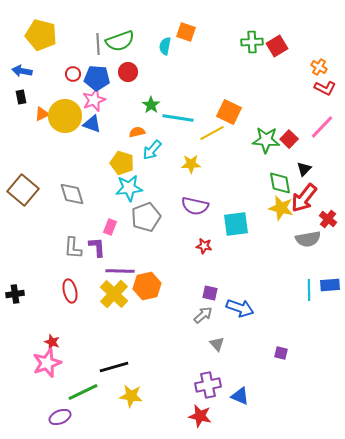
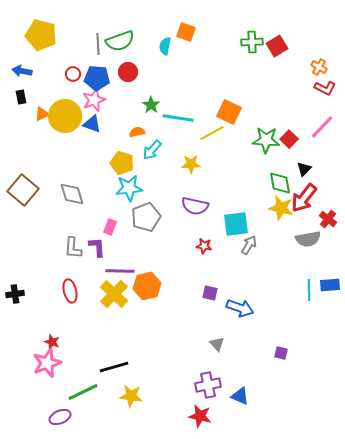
gray arrow at (203, 315): moved 46 px right, 70 px up; rotated 18 degrees counterclockwise
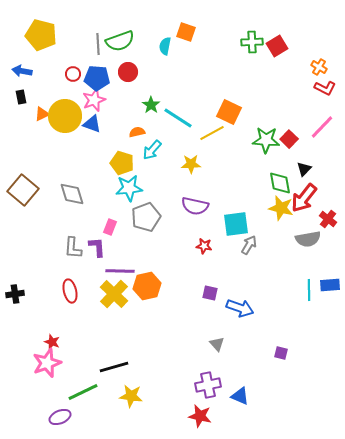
cyan line at (178, 118): rotated 24 degrees clockwise
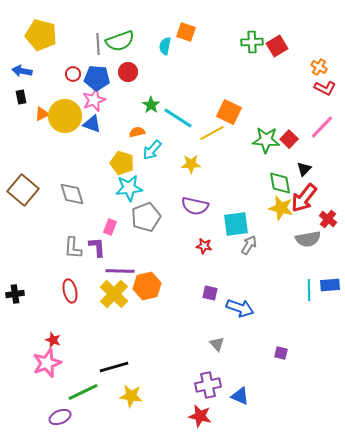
red star at (52, 342): moved 1 px right, 2 px up
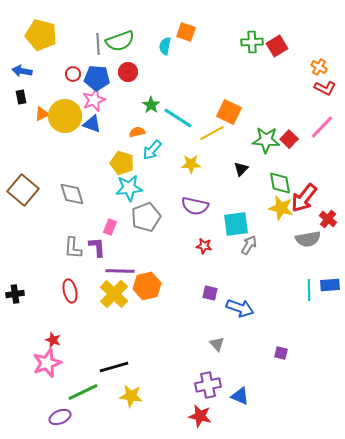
black triangle at (304, 169): moved 63 px left
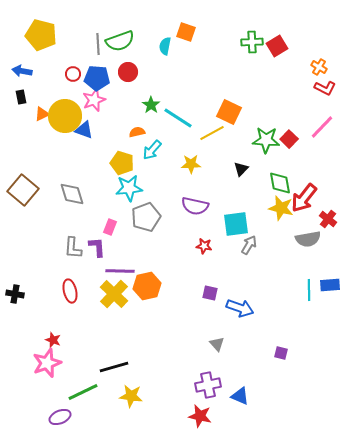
blue triangle at (92, 124): moved 8 px left, 6 px down
black cross at (15, 294): rotated 18 degrees clockwise
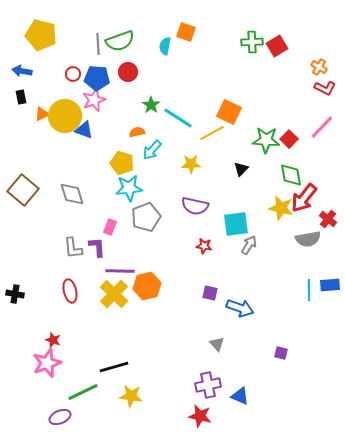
green diamond at (280, 183): moved 11 px right, 8 px up
gray L-shape at (73, 248): rotated 10 degrees counterclockwise
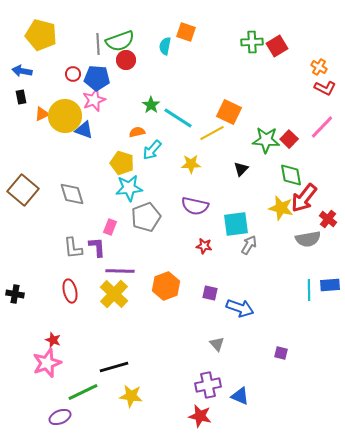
red circle at (128, 72): moved 2 px left, 12 px up
orange hexagon at (147, 286): moved 19 px right; rotated 8 degrees counterclockwise
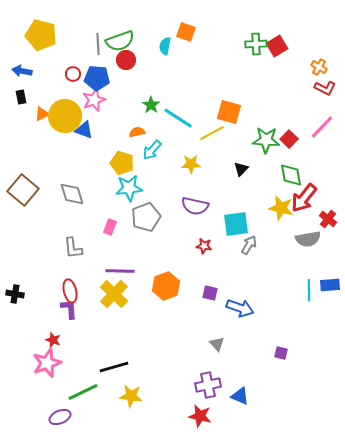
green cross at (252, 42): moved 4 px right, 2 px down
orange square at (229, 112): rotated 10 degrees counterclockwise
purple L-shape at (97, 247): moved 28 px left, 62 px down
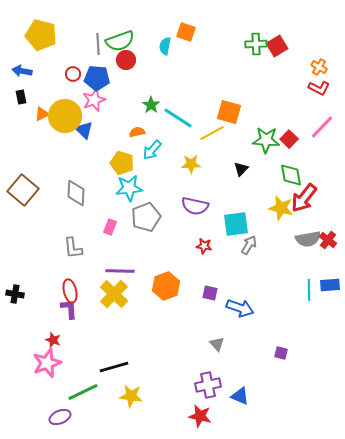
red L-shape at (325, 88): moved 6 px left
blue triangle at (84, 130): rotated 24 degrees clockwise
gray diamond at (72, 194): moved 4 px right, 1 px up; rotated 20 degrees clockwise
red cross at (328, 219): moved 21 px down
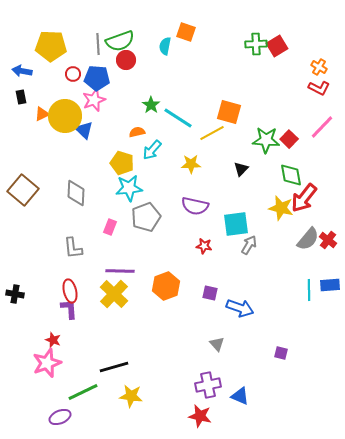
yellow pentagon at (41, 35): moved 10 px right, 11 px down; rotated 12 degrees counterclockwise
gray semicircle at (308, 239): rotated 40 degrees counterclockwise
